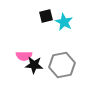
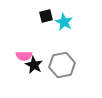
black star: rotated 24 degrees clockwise
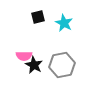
black square: moved 8 px left, 1 px down
cyan star: moved 1 px down
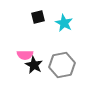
pink semicircle: moved 1 px right, 1 px up
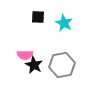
black square: rotated 16 degrees clockwise
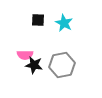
black square: moved 3 px down
black star: rotated 18 degrees counterclockwise
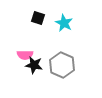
black square: moved 2 px up; rotated 16 degrees clockwise
gray hexagon: rotated 25 degrees counterclockwise
